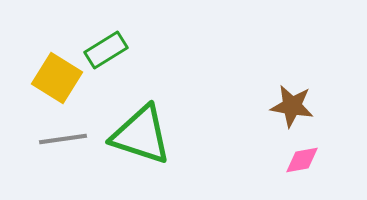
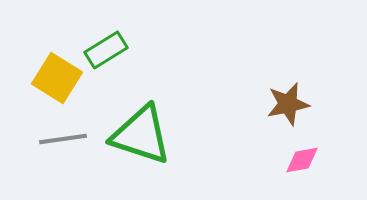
brown star: moved 4 px left, 2 px up; rotated 21 degrees counterclockwise
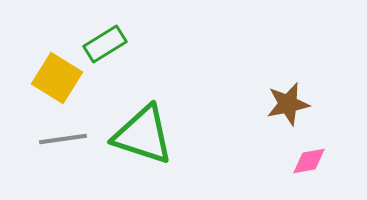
green rectangle: moved 1 px left, 6 px up
green triangle: moved 2 px right
pink diamond: moved 7 px right, 1 px down
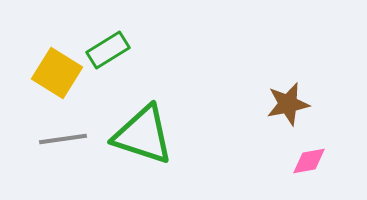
green rectangle: moved 3 px right, 6 px down
yellow square: moved 5 px up
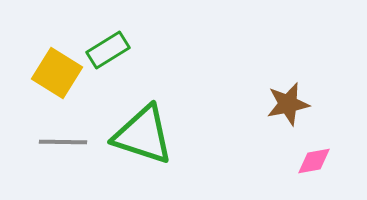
gray line: moved 3 px down; rotated 9 degrees clockwise
pink diamond: moved 5 px right
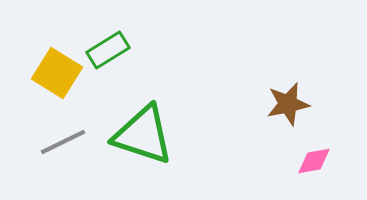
gray line: rotated 27 degrees counterclockwise
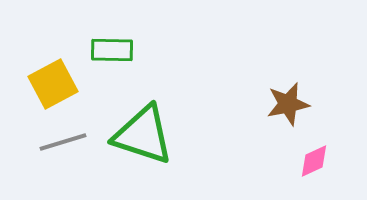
green rectangle: moved 4 px right; rotated 33 degrees clockwise
yellow square: moved 4 px left, 11 px down; rotated 30 degrees clockwise
gray line: rotated 9 degrees clockwise
pink diamond: rotated 15 degrees counterclockwise
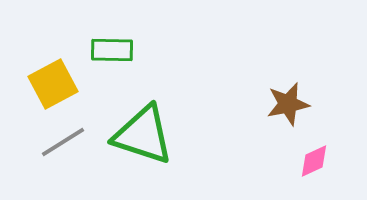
gray line: rotated 15 degrees counterclockwise
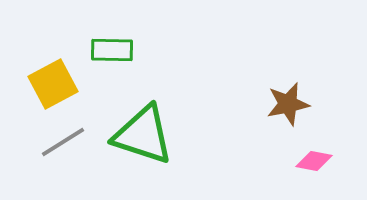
pink diamond: rotated 36 degrees clockwise
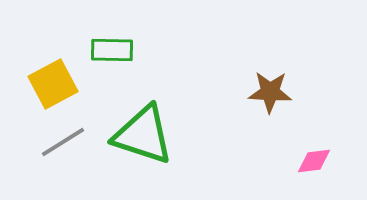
brown star: moved 18 px left, 12 px up; rotated 15 degrees clockwise
pink diamond: rotated 18 degrees counterclockwise
